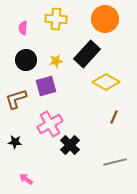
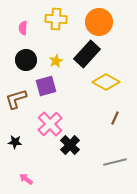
orange circle: moved 6 px left, 3 px down
yellow star: rotated 16 degrees counterclockwise
brown line: moved 1 px right, 1 px down
pink cross: rotated 15 degrees counterclockwise
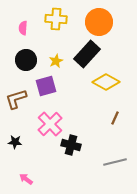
black cross: moved 1 px right; rotated 30 degrees counterclockwise
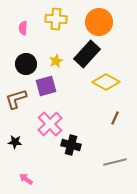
black circle: moved 4 px down
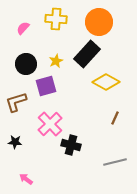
pink semicircle: rotated 40 degrees clockwise
brown L-shape: moved 3 px down
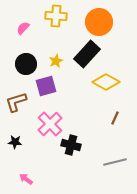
yellow cross: moved 3 px up
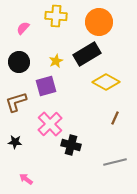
black rectangle: rotated 16 degrees clockwise
black circle: moved 7 px left, 2 px up
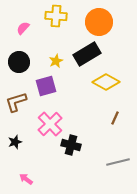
black star: rotated 24 degrees counterclockwise
gray line: moved 3 px right
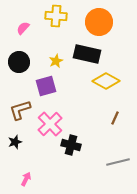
black rectangle: rotated 44 degrees clockwise
yellow diamond: moved 1 px up
brown L-shape: moved 4 px right, 8 px down
pink arrow: rotated 80 degrees clockwise
